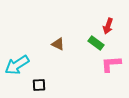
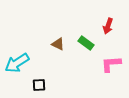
green rectangle: moved 10 px left
cyan arrow: moved 2 px up
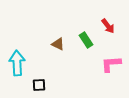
red arrow: rotated 56 degrees counterclockwise
green rectangle: moved 3 px up; rotated 21 degrees clockwise
cyan arrow: rotated 120 degrees clockwise
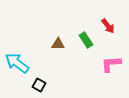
brown triangle: rotated 24 degrees counterclockwise
cyan arrow: rotated 50 degrees counterclockwise
black square: rotated 32 degrees clockwise
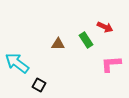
red arrow: moved 3 px left, 1 px down; rotated 28 degrees counterclockwise
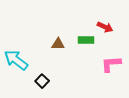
green rectangle: rotated 56 degrees counterclockwise
cyan arrow: moved 1 px left, 3 px up
black square: moved 3 px right, 4 px up; rotated 16 degrees clockwise
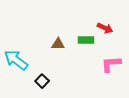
red arrow: moved 1 px down
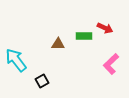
green rectangle: moved 2 px left, 4 px up
cyan arrow: rotated 15 degrees clockwise
pink L-shape: rotated 40 degrees counterclockwise
black square: rotated 16 degrees clockwise
